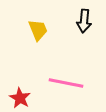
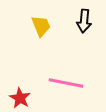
yellow trapezoid: moved 3 px right, 4 px up
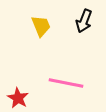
black arrow: rotated 15 degrees clockwise
red star: moved 2 px left
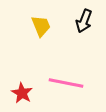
red star: moved 4 px right, 5 px up
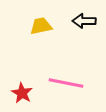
black arrow: rotated 70 degrees clockwise
yellow trapezoid: rotated 80 degrees counterclockwise
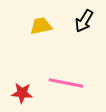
black arrow: rotated 60 degrees counterclockwise
red star: rotated 25 degrees counterclockwise
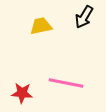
black arrow: moved 4 px up
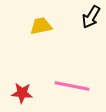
black arrow: moved 7 px right
pink line: moved 6 px right, 3 px down
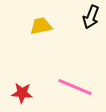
black arrow: rotated 10 degrees counterclockwise
pink line: moved 3 px right, 1 px down; rotated 12 degrees clockwise
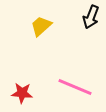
yellow trapezoid: rotated 30 degrees counterclockwise
